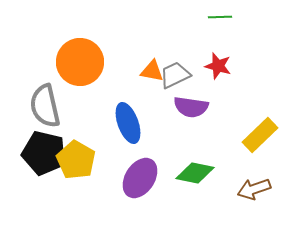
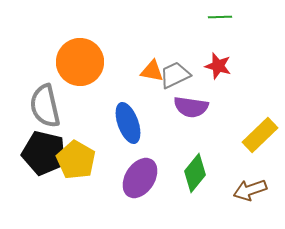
green diamond: rotated 63 degrees counterclockwise
brown arrow: moved 4 px left, 1 px down
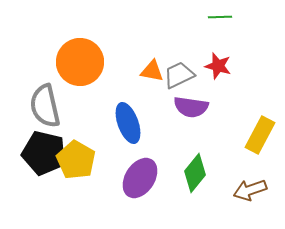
gray trapezoid: moved 4 px right
yellow rectangle: rotated 18 degrees counterclockwise
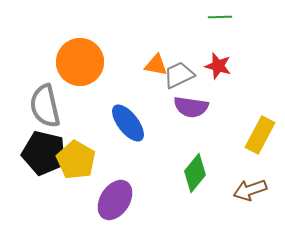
orange triangle: moved 4 px right, 6 px up
blue ellipse: rotated 18 degrees counterclockwise
purple ellipse: moved 25 px left, 22 px down
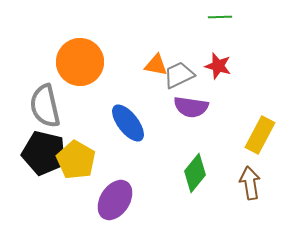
brown arrow: moved 7 px up; rotated 100 degrees clockwise
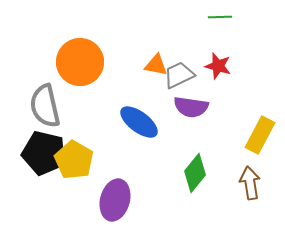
blue ellipse: moved 11 px right, 1 px up; rotated 15 degrees counterclockwise
yellow pentagon: moved 2 px left
purple ellipse: rotated 18 degrees counterclockwise
